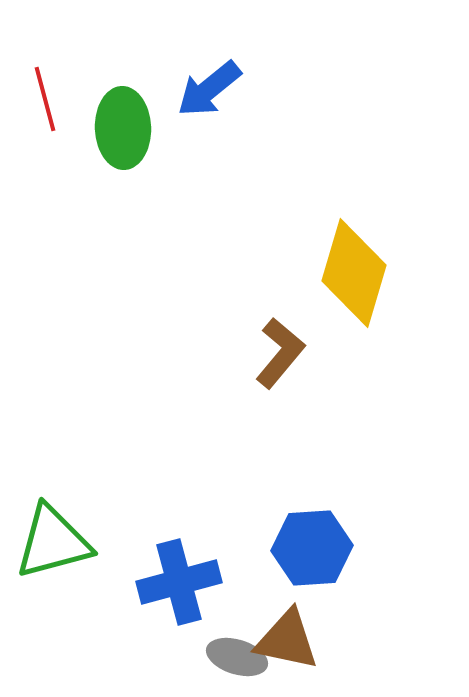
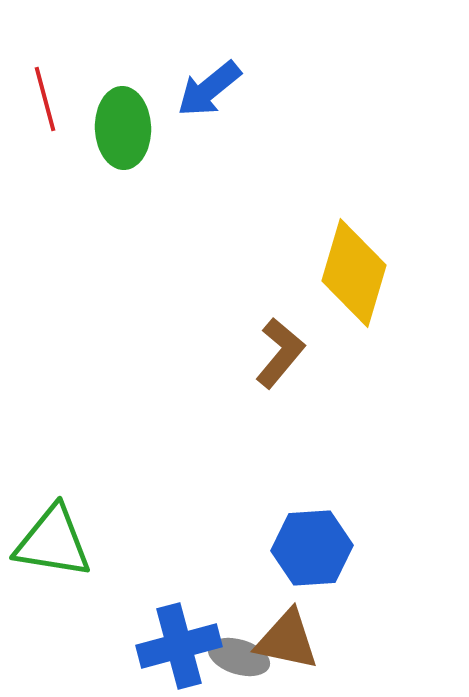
green triangle: rotated 24 degrees clockwise
blue cross: moved 64 px down
gray ellipse: moved 2 px right
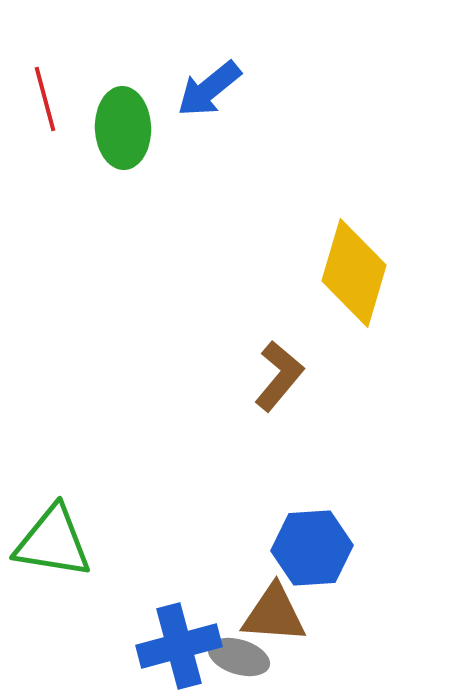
brown L-shape: moved 1 px left, 23 px down
brown triangle: moved 13 px left, 26 px up; rotated 8 degrees counterclockwise
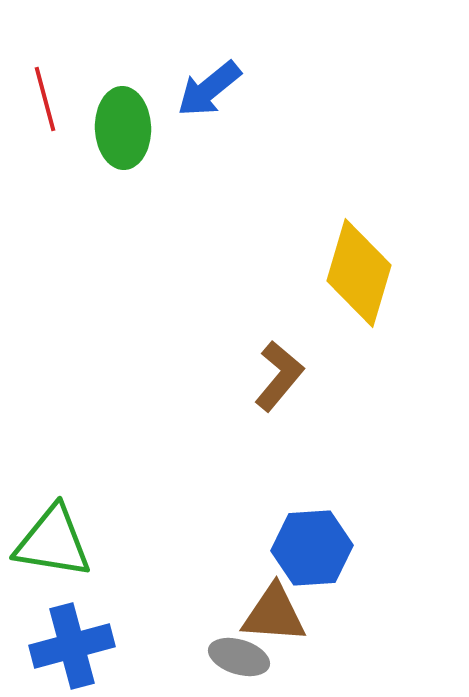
yellow diamond: moved 5 px right
blue cross: moved 107 px left
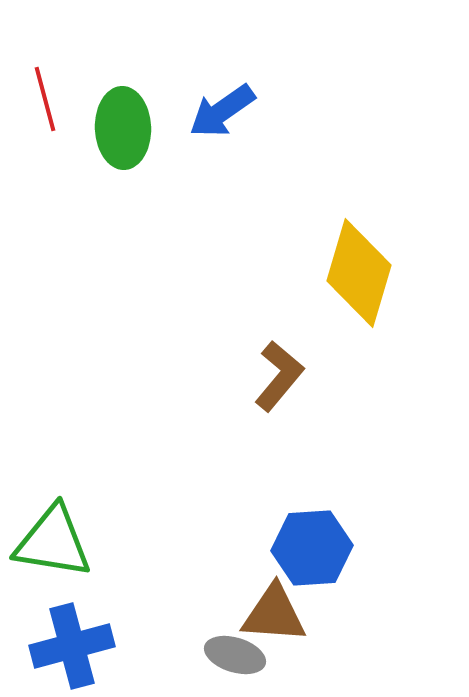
blue arrow: moved 13 px right, 22 px down; rotated 4 degrees clockwise
gray ellipse: moved 4 px left, 2 px up
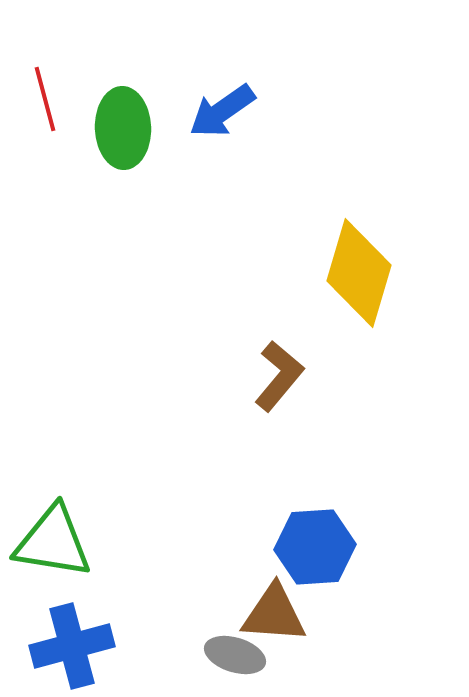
blue hexagon: moved 3 px right, 1 px up
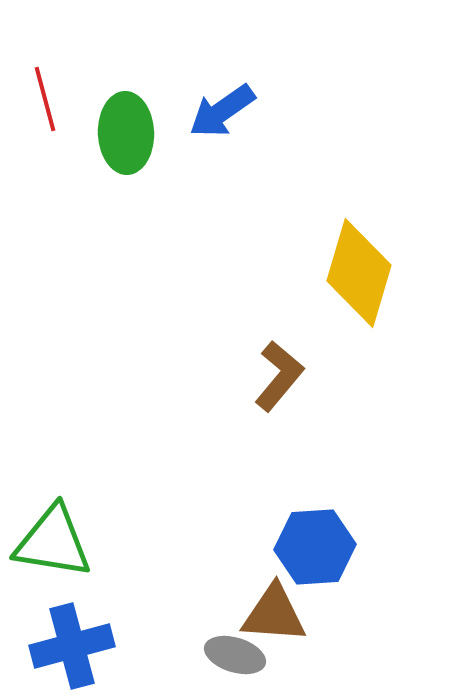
green ellipse: moved 3 px right, 5 px down
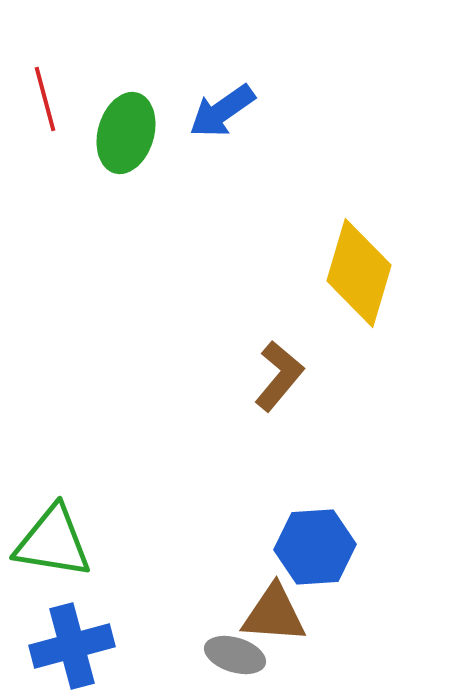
green ellipse: rotated 18 degrees clockwise
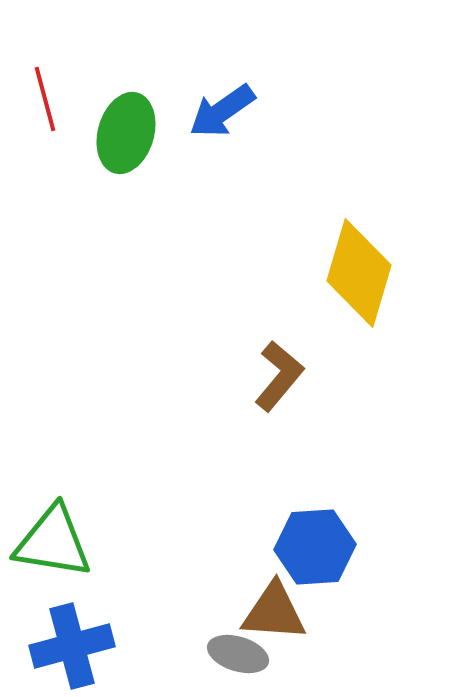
brown triangle: moved 2 px up
gray ellipse: moved 3 px right, 1 px up
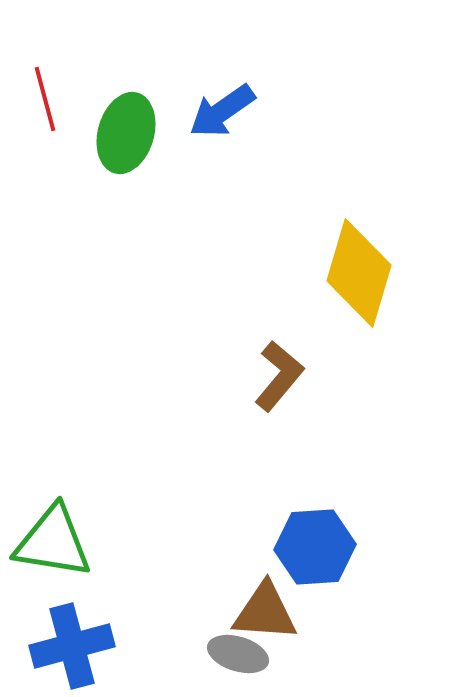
brown triangle: moved 9 px left
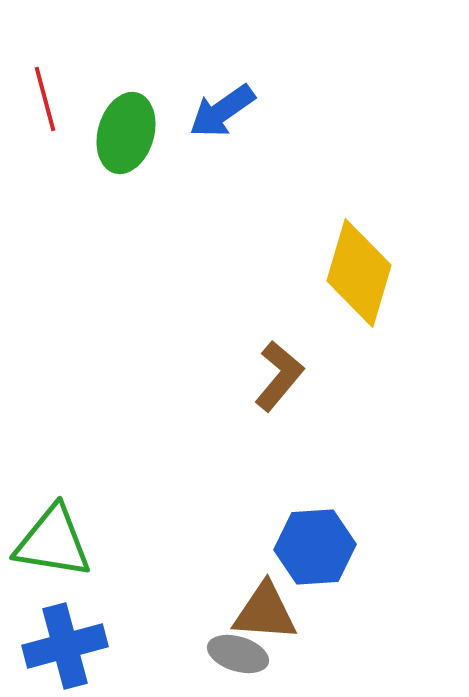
blue cross: moved 7 px left
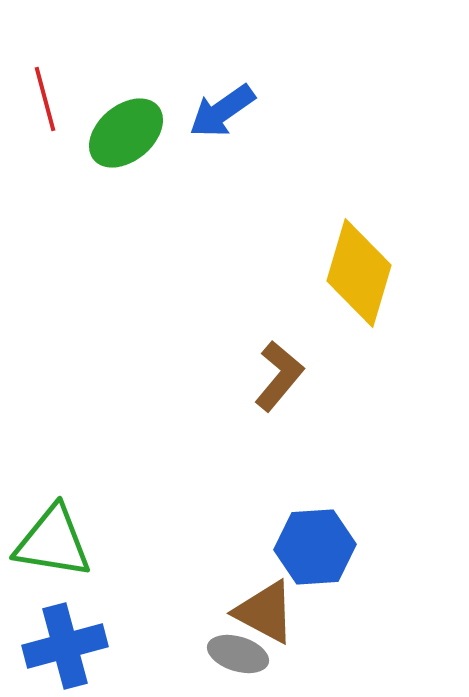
green ellipse: rotated 34 degrees clockwise
brown triangle: rotated 24 degrees clockwise
